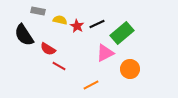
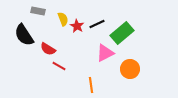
yellow semicircle: moved 3 px right, 1 px up; rotated 56 degrees clockwise
orange line: rotated 70 degrees counterclockwise
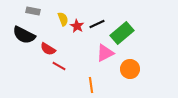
gray rectangle: moved 5 px left
black semicircle: rotated 30 degrees counterclockwise
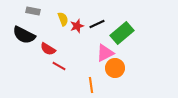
red star: rotated 24 degrees clockwise
orange circle: moved 15 px left, 1 px up
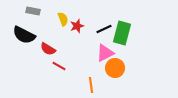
black line: moved 7 px right, 5 px down
green rectangle: rotated 35 degrees counterclockwise
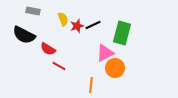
black line: moved 11 px left, 4 px up
orange line: rotated 14 degrees clockwise
